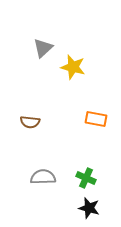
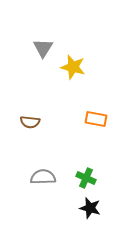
gray triangle: rotated 15 degrees counterclockwise
black star: moved 1 px right
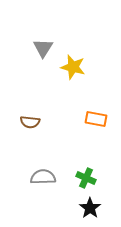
black star: rotated 20 degrees clockwise
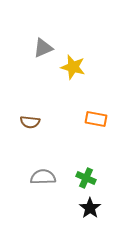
gray triangle: rotated 35 degrees clockwise
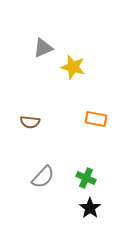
gray semicircle: rotated 135 degrees clockwise
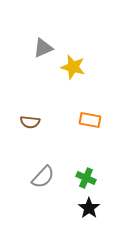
orange rectangle: moved 6 px left, 1 px down
black star: moved 1 px left
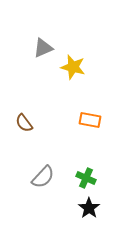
brown semicircle: moved 6 px left, 1 px down; rotated 48 degrees clockwise
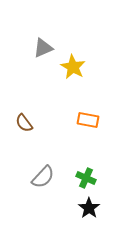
yellow star: rotated 15 degrees clockwise
orange rectangle: moved 2 px left
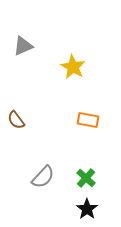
gray triangle: moved 20 px left, 2 px up
brown semicircle: moved 8 px left, 3 px up
green cross: rotated 18 degrees clockwise
black star: moved 2 px left, 1 px down
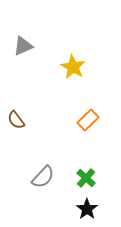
orange rectangle: rotated 55 degrees counterclockwise
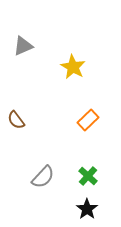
green cross: moved 2 px right, 2 px up
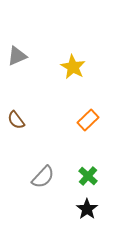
gray triangle: moved 6 px left, 10 px down
